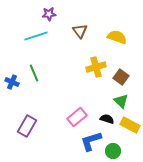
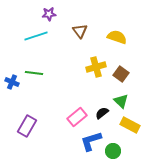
green line: rotated 60 degrees counterclockwise
brown square: moved 3 px up
black semicircle: moved 5 px left, 6 px up; rotated 56 degrees counterclockwise
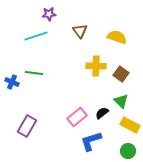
yellow cross: moved 1 px up; rotated 18 degrees clockwise
green circle: moved 15 px right
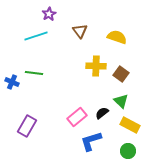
purple star: rotated 24 degrees counterclockwise
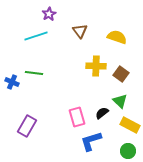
green triangle: moved 1 px left
pink rectangle: rotated 66 degrees counterclockwise
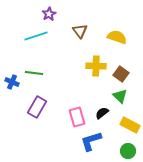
green triangle: moved 5 px up
purple rectangle: moved 10 px right, 19 px up
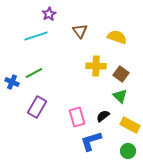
green line: rotated 36 degrees counterclockwise
black semicircle: moved 1 px right, 3 px down
